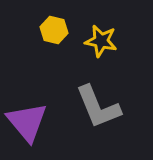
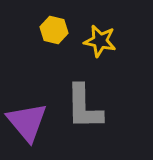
yellow star: moved 1 px left
gray L-shape: moved 14 px left; rotated 21 degrees clockwise
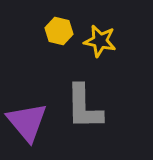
yellow hexagon: moved 5 px right, 1 px down
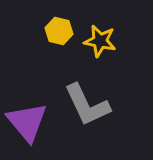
gray L-shape: moved 3 px right, 2 px up; rotated 24 degrees counterclockwise
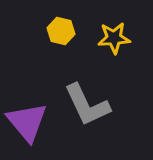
yellow hexagon: moved 2 px right
yellow star: moved 14 px right, 3 px up; rotated 16 degrees counterclockwise
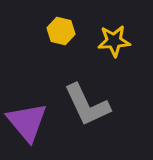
yellow star: moved 3 px down
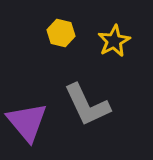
yellow hexagon: moved 2 px down
yellow star: rotated 24 degrees counterclockwise
